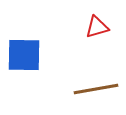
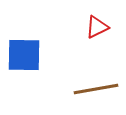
red triangle: rotated 10 degrees counterclockwise
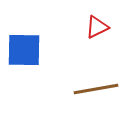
blue square: moved 5 px up
